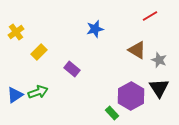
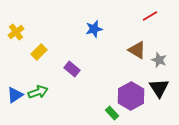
blue star: moved 1 px left
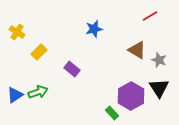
yellow cross: moved 1 px right; rotated 21 degrees counterclockwise
